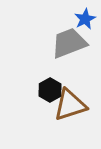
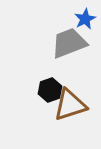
black hexagon: rotated 10 degrees clockwise
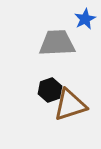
gray trapezoid: moved 12 px left; rotated 18 degrees clockwise
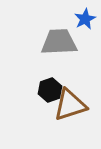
gray trapezoid: moved 2 px right, 1 px up
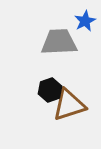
blue star: moved 2 px down
brown triangle: moved 1 px left
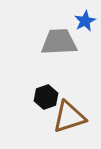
black hexagon: moved 4 px left, 7 px down
brown triangle: moved 12 px down
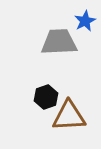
brown triangle: moved 1 px up; rotated 15 degrees clockwise
